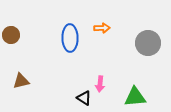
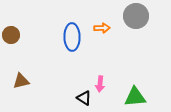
blue ellipse: moved 2 px right, 1 px up
gray circle: moved 12 px left, 27 px up
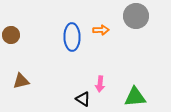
orange arrow: moved 1 px left, 2 px down
black triangle: moved 1 px left, 1 px down
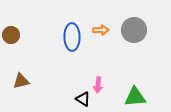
gray circle: moved 2 px left, 14 px down
pink arrow: moved 2 px left, 1 px down
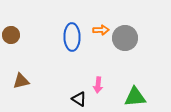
gray circle: moved 9 px left, 8 px down
black triangle: moved 4 px left
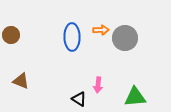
brown triangle: rotated 36 degrees clockwise
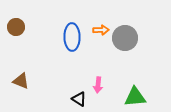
brown circle: moved 5 px right, 8 px up
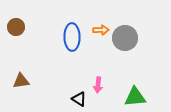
brown triangle: rotated 30 degrees counterclockwise
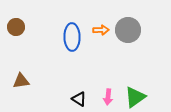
gray circle: moved 3 px right, 8 px up
pink arrow: moved 10 px right, 12 px down
green triangle: rotated 30 degrees counterclockwise
